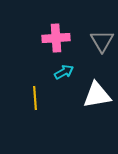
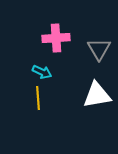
gray triangle: moved 3 px left, 8 px down
cyan arrow: moved 22 px left; rotated 54 degrees clockwise
yellow line: moved 3 px right
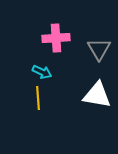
white triangle: rotated 20 degrees clockwise
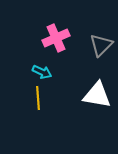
pink cross: rotated 20 degrees counterclockwise
gray triangle: moved 2 px right, 4 px up; rotated 15 degrees clockwise
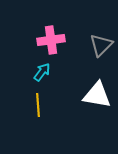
pink cross: moved 5 px left, 2 px down; rotated 16 degrees clockwise
cyan arrow: rotated 78 degrees counterclockwise
yellow line: moved 7 px down
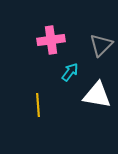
cyan arrow: moved 28 px right
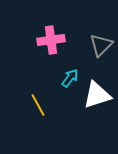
cyan arrow: moved 6 px down
white triangle: rotated 28 degrees counterclockwise
yellow line: rotated 25 degrees counterclockwise
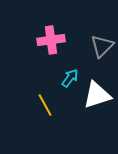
gray triangle: moved 1 px right, 1 px down
yellow line: moved 7 px right
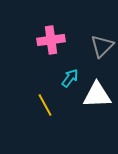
white triangle: rotated 16 degrees clockwise
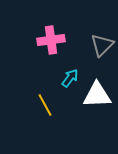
gray triangle: moved 1 px up
